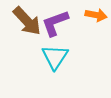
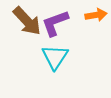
orange arrow: rotated 20 degrees counterclockwise
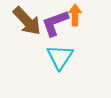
orange arrow: moved 21 px left; rotated 80 degrees counterclockwise
cyan triangle: moved 5 px right
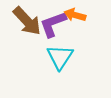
orange arrow: rotated 75 degrees counterclockwise
purple L-shape: moved 2 px left, 1 px down
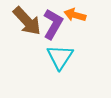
purple L-shape: rotated 140 degrees clockwise
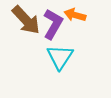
brown arrow: moved 1 px left, 1 px up
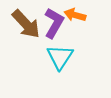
brown arrow: moved 4 px down
purple L-shape: moved 1 px right, 1 px up
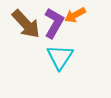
orange arrow: rotated 45 degrees counterclockwise
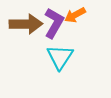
brown arrow: rotated 48 degrees counterclockwise
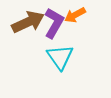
brown arrow: moved 2 px right, 2 px up; rotated 24 degrees counterclockwise
cyan triangle: rotated 8 degrees counterclockwise
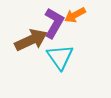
brown arrow: moved 3 px right, 18 px down
